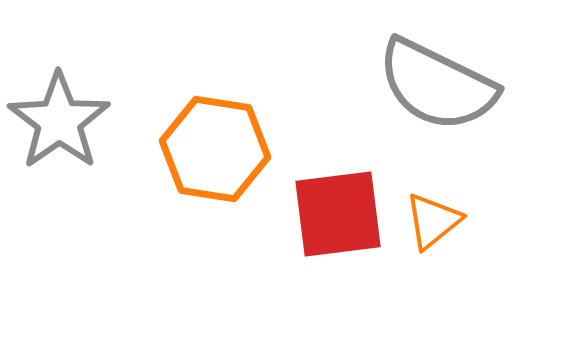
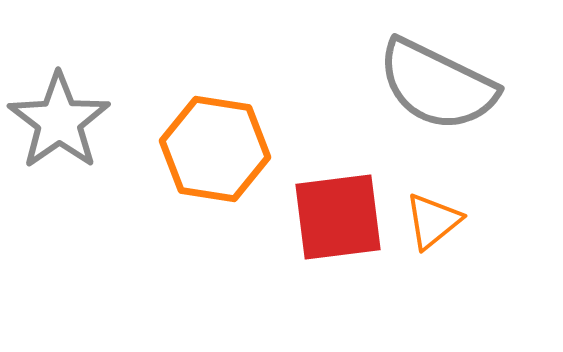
red square: moved 3 px down
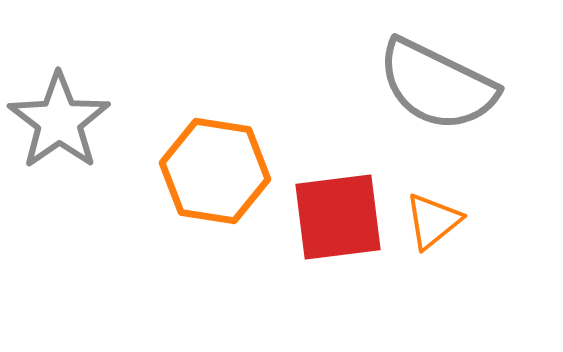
orange hexagon: moved 22 px down
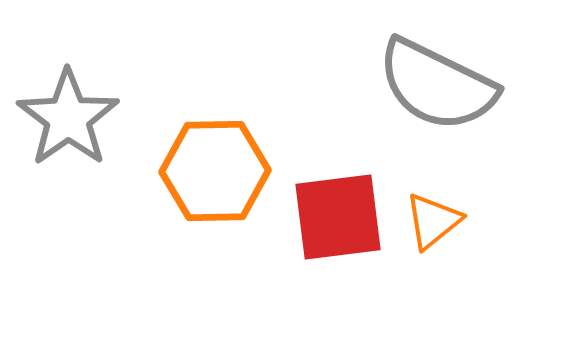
gray star: moved 9 px right, 3 px up
orange hexagon: rotated 10 degrees counterclockwise
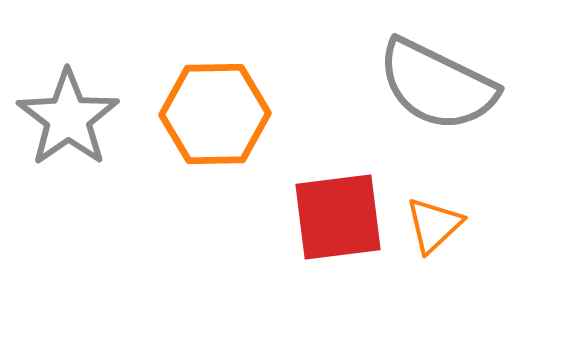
orange hexagon: moved 57 px up
orange triangle: moved 1 px right, 4 px down; rotated 4 degrees counterclockwise
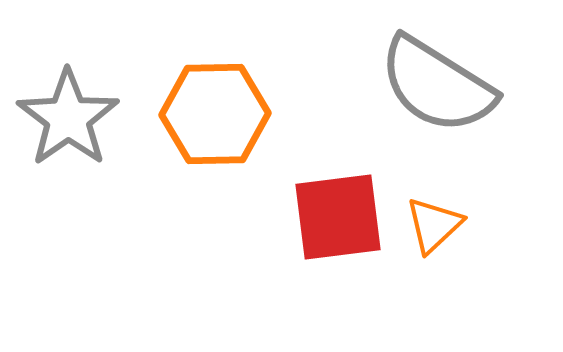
gray semicircle: rotated 6 degrees clockwise
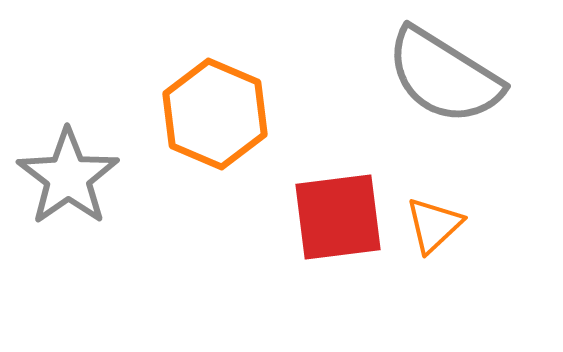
gray semicircle: moved 7 px right, 9 px up
orange hexagon: rotated 24 degrees clockwise
gray star: moved 59 px down
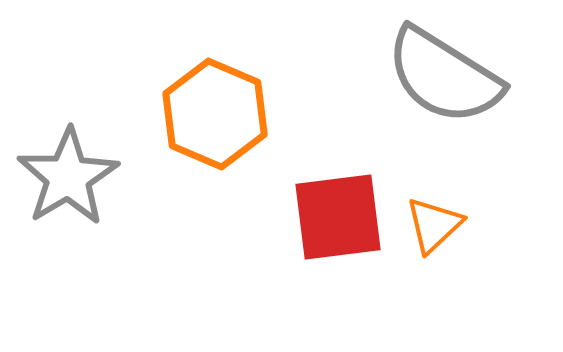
gray star: rotated 4 degrees clockwise
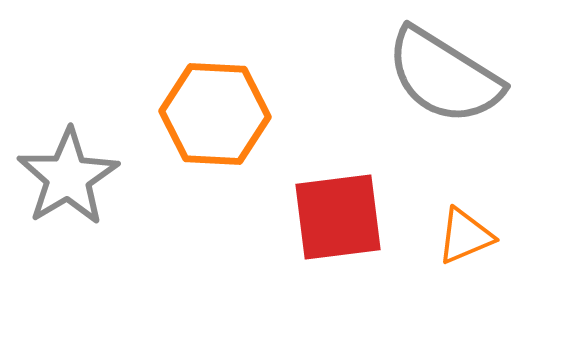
orange hexagon: rotated 20 degrees counterclockwise
orange triangle: moved 31 px right, 11 px down; rotated 20 degrees clockwise
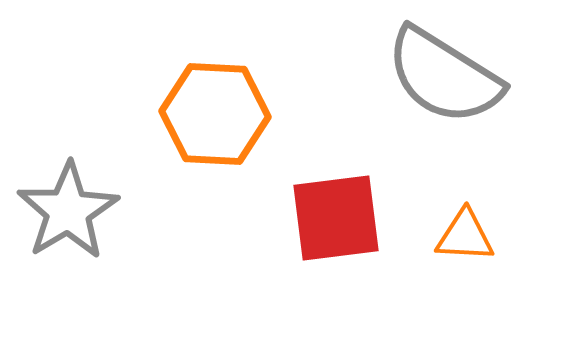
gray star: moved 34 px down
red square: moved 2 px left, 1 px down
orange triangle: rotated 26 degrees clockwise
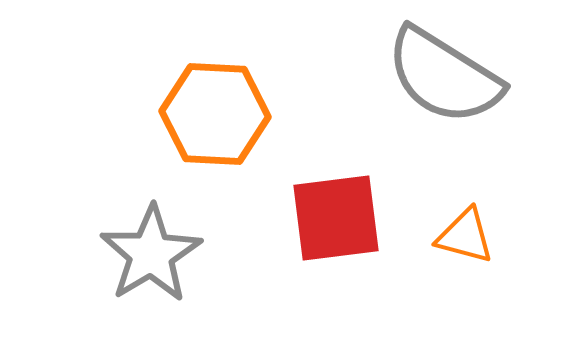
gray star: moved 83 px right, 43 px down
orange triangle: rotated 12 degrees clockwise
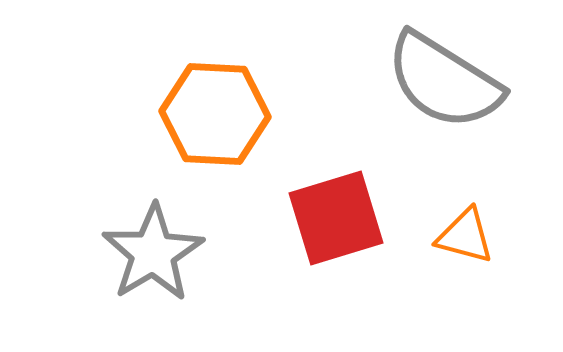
gray semicircle: moved 5 px down
red square: rotated 10 degrees counterclockwise
gray star: moved 2 px right, 1 px up
